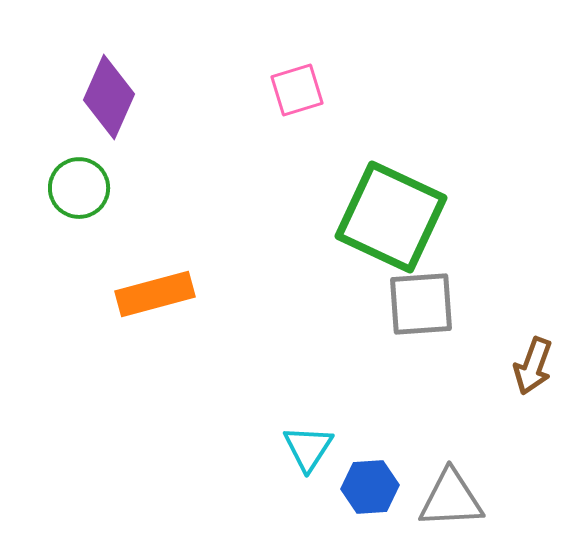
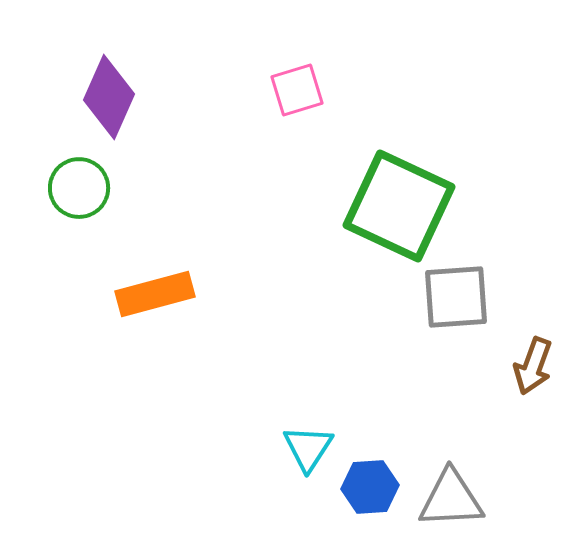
green square: moved 8 px right, 11 px up
gray square: moved 35 px right, 7 px up
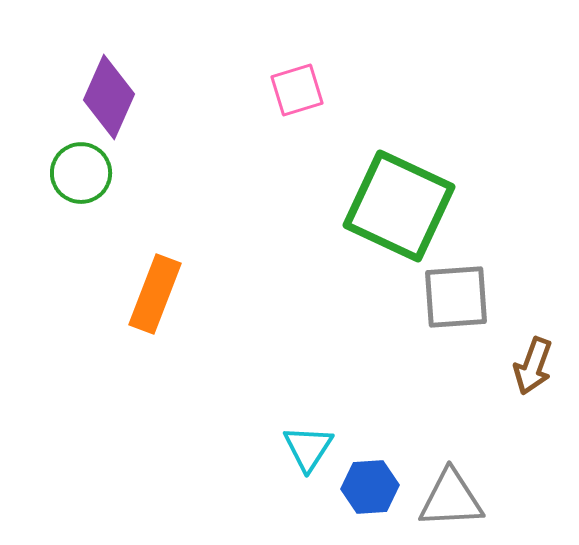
green circle: moved 2 px right, 15 px up
orange rectangle: rotated 54 degrees counterclockwise
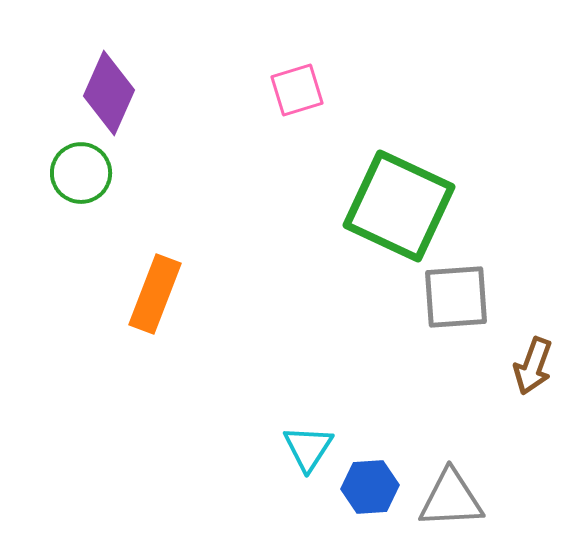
purple diamond: moved 4 px up
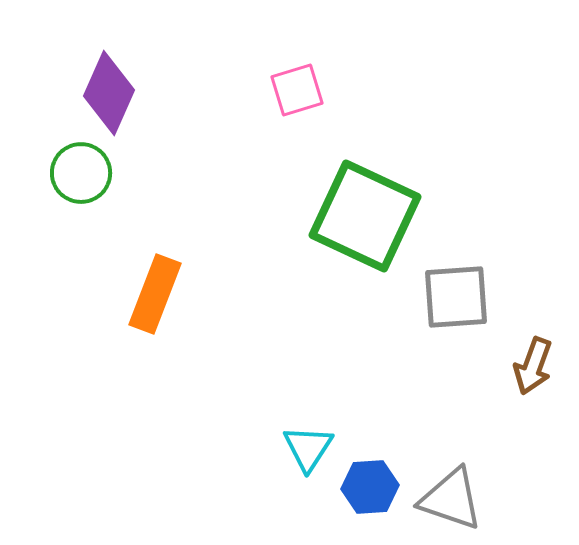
green square: moved 34 px left, 10 px down
gray triangle: rotated 22 degrees clockwise
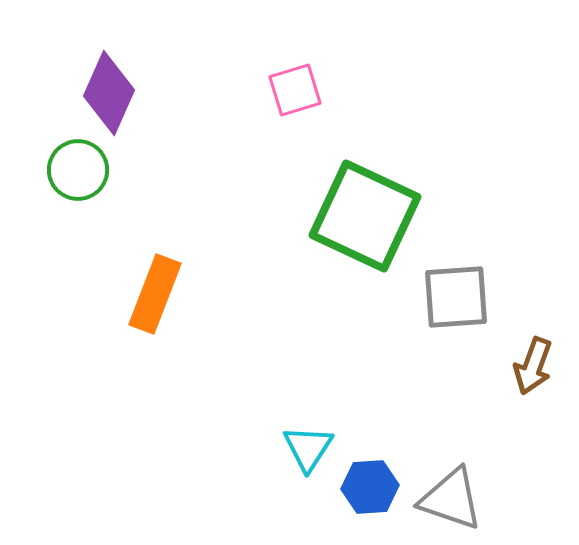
pink square: moved 2 px left
green circle: moved 3 px left, 3 px up
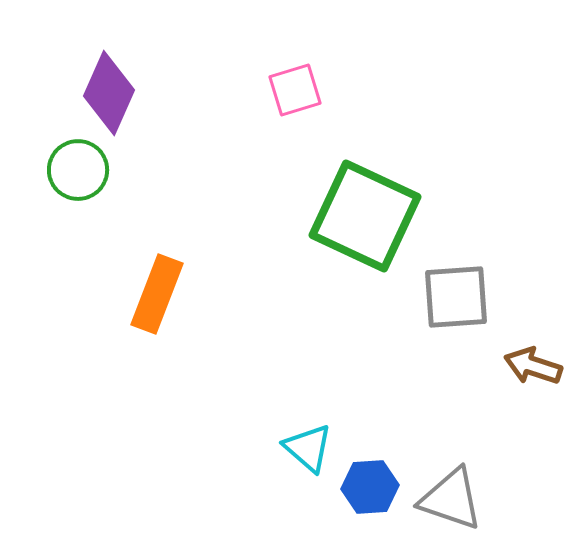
orange rectangle: moved 2 px right
brown arrow: rotated 88 degrees clockwise
cyan triangle: rotated 22 degrees counterclockwise
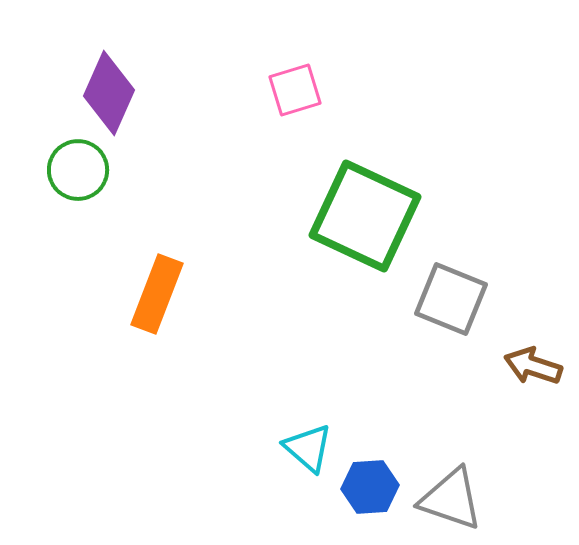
gray square: moved 5 px left, 2 px down; rotated 26 degrees clockwise
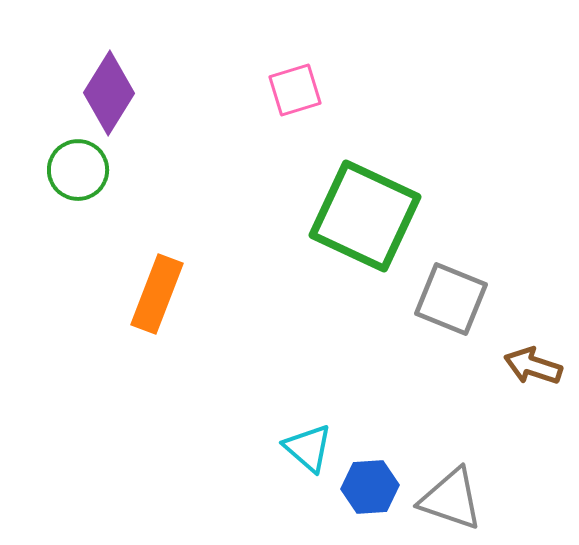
purple diamond: rotated 8 degrees clockwise
